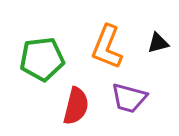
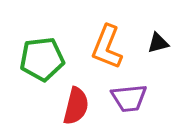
purple trapezoid: rotated 21 degrees counterclockwise
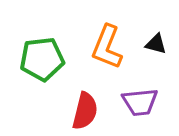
black triangle: moved 2 px left, 1 px down; rotated 30 degrees clockwise
purple trapezoid: moved 11 px right, 4 px down
red semicircle: moved 9 px right, 5 px down
